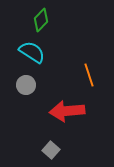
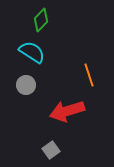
red arrow: rotated 12 degrees counterclockwise
gray square: rotated 12 degrees clockwise
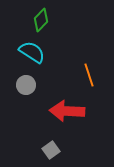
red arrow: rotated 20 degrees clockwise
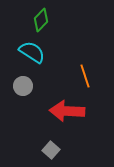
orange line: moved 4 px left, 1 px down
gray circle: moved 3 px left, 1 px down
gray square: rotated 12 degrees counterclockwise
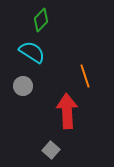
red arrow: rotated 84 degrees clockwise
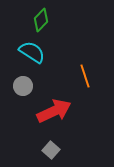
red arrow: moved 13 px left; rotated 68 degrees clockwise
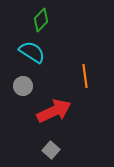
orange line: rotated 10 degrees clockwise
